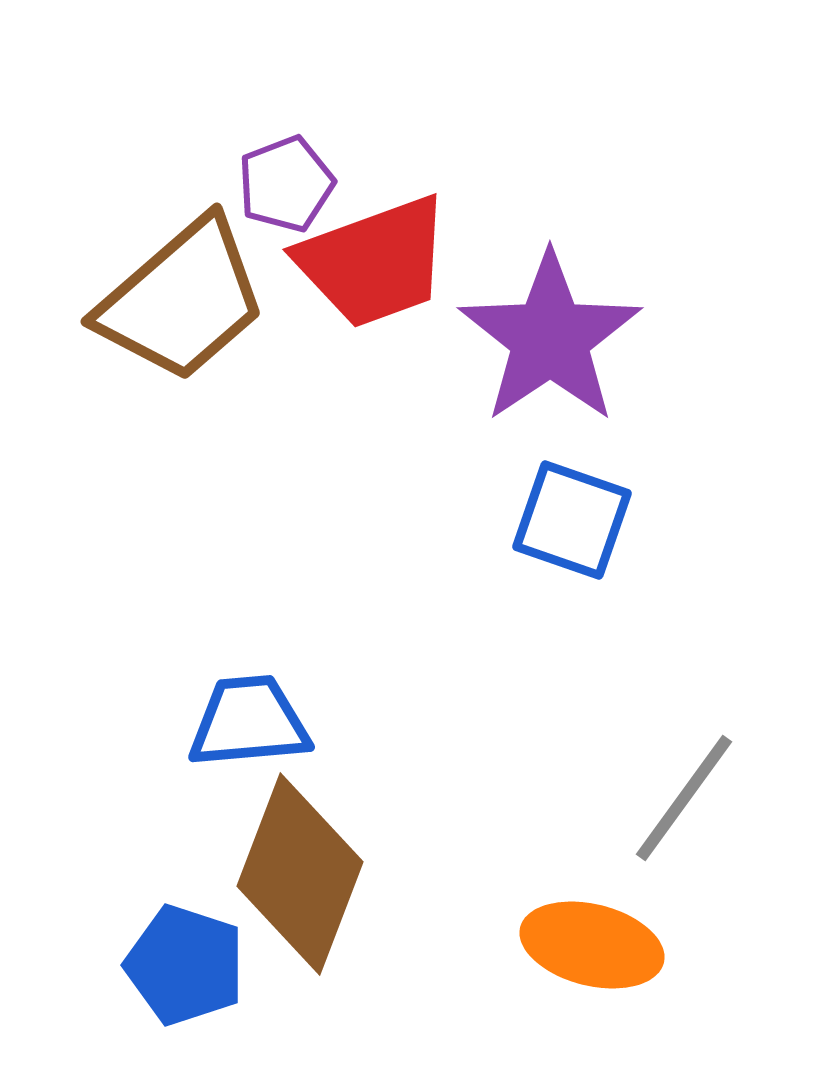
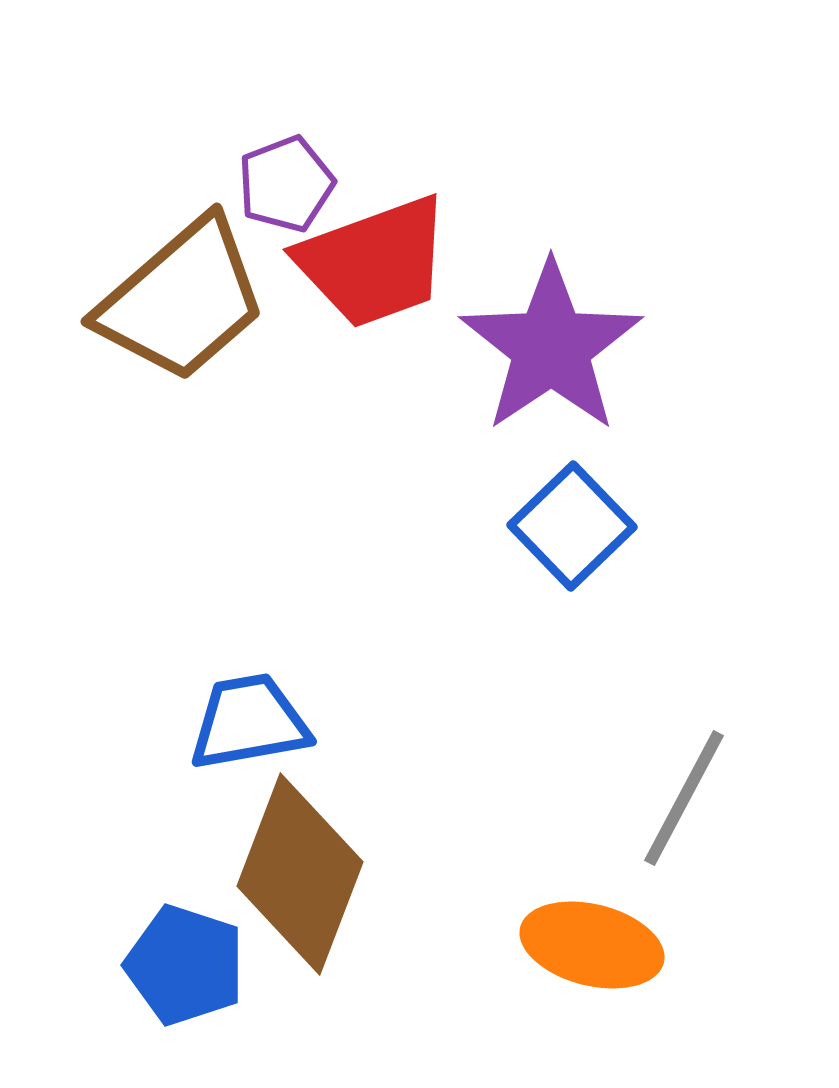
purple star: moved 1 px right, 9 px down
blue square: moved 6 px down; rotated 27 degrees clockwise
blue trapezoid: rotated 5 degrees counterclockwise
gray line: rotated 8 degrees counterclockwise
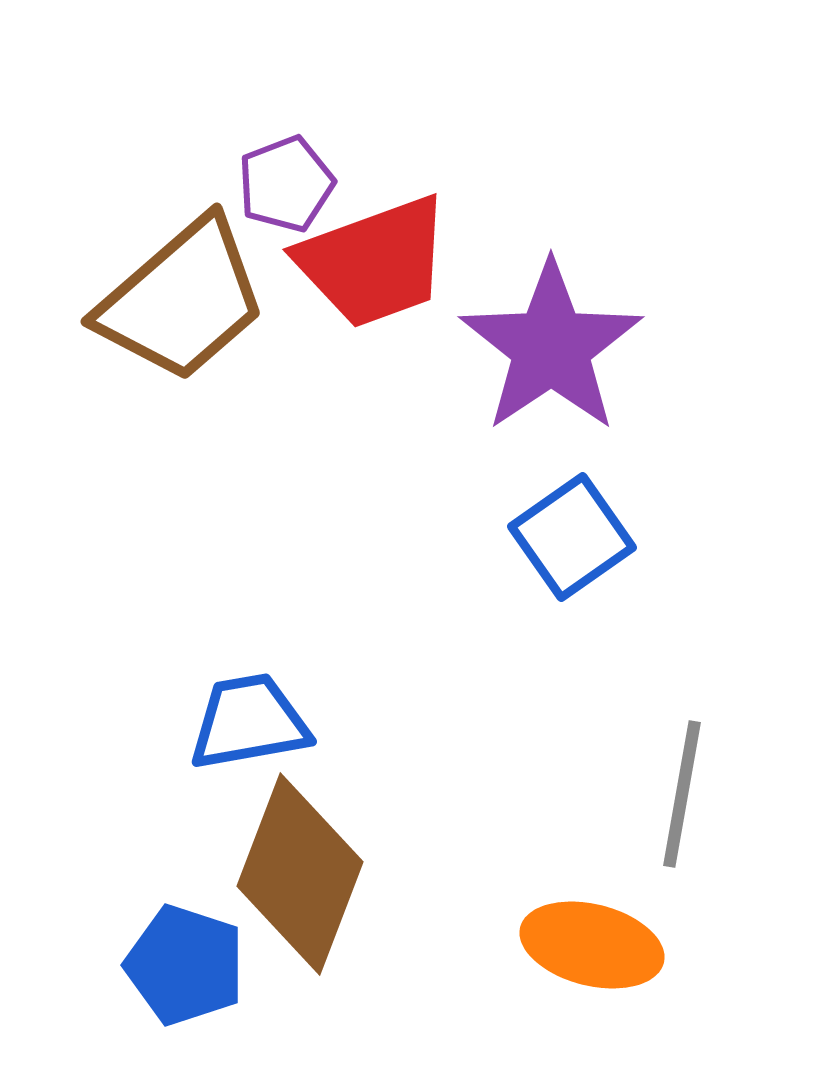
blue square: moved 11 px down; rotated 9 degrees clockwise
gray line: moved 2 px left, 4 px up; rotated 18 degrees counterclockwise
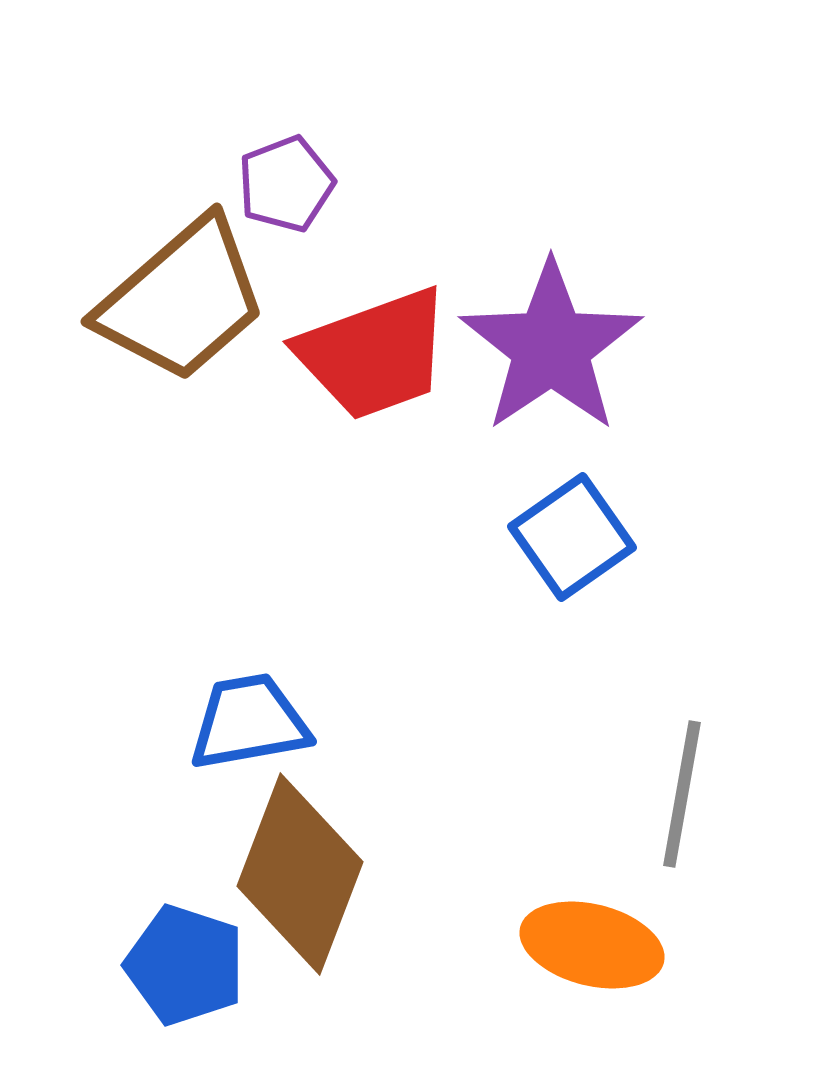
red trapezoid: moved 92 px down
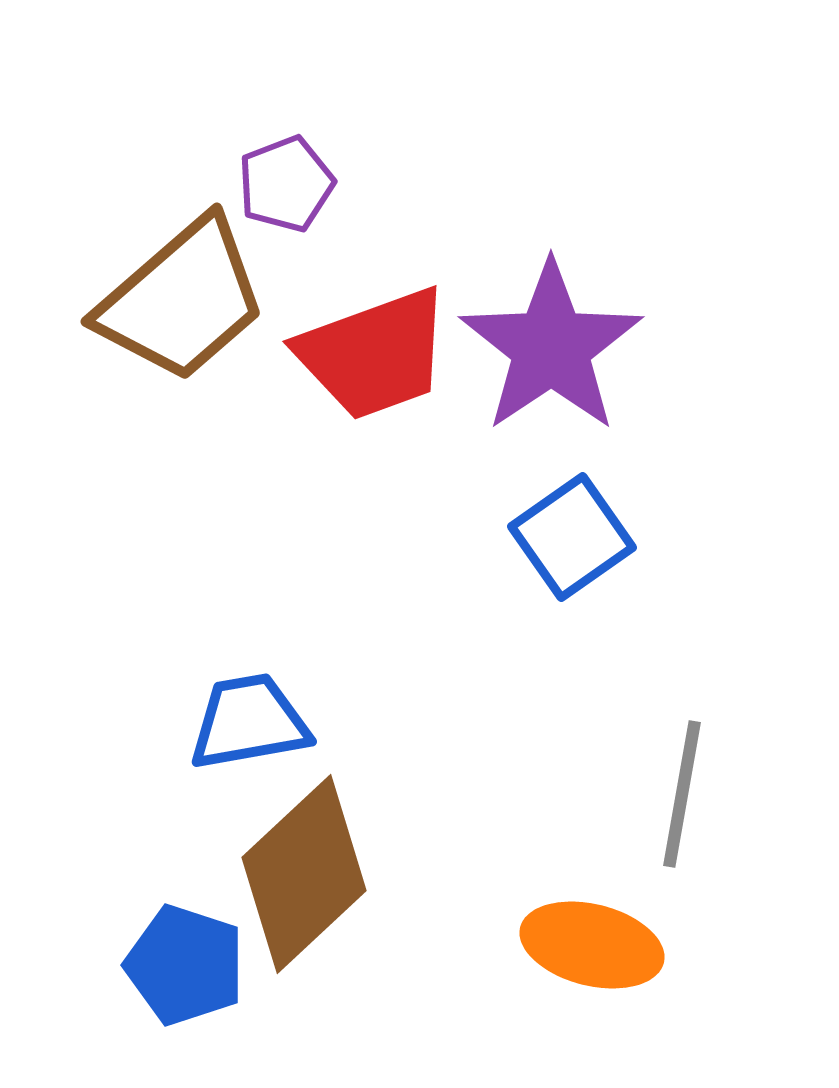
brown diamond: moved 4 px right; rotated 26 degrees clockwise
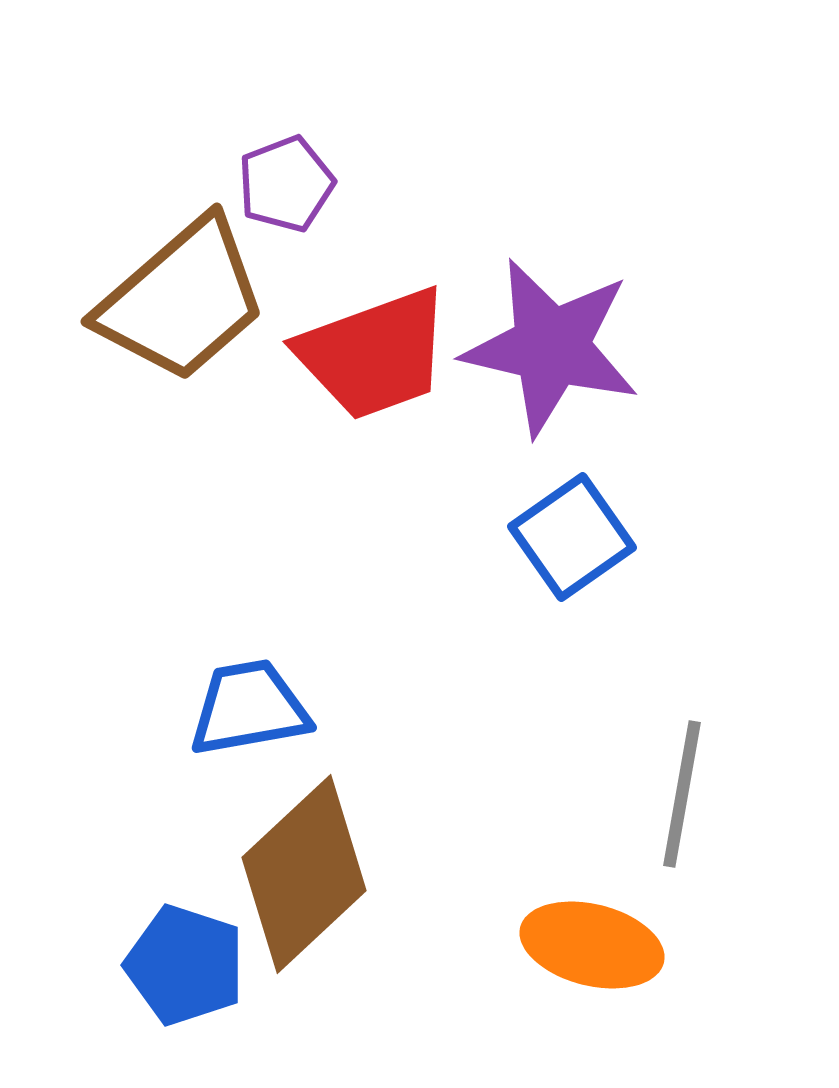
purple star: rotated 25 degrees counterclockwise
blue trapezoid: moved 14 px up
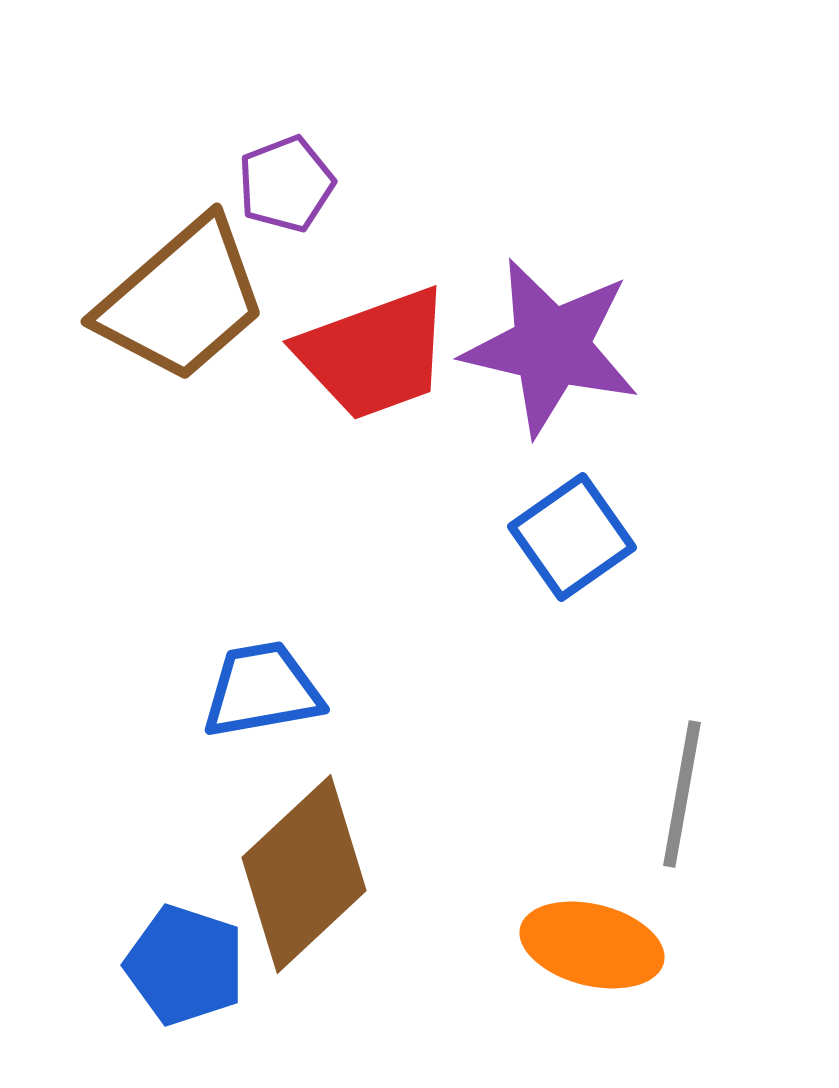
blue trapezoid: moved 13 px right, 18 px up
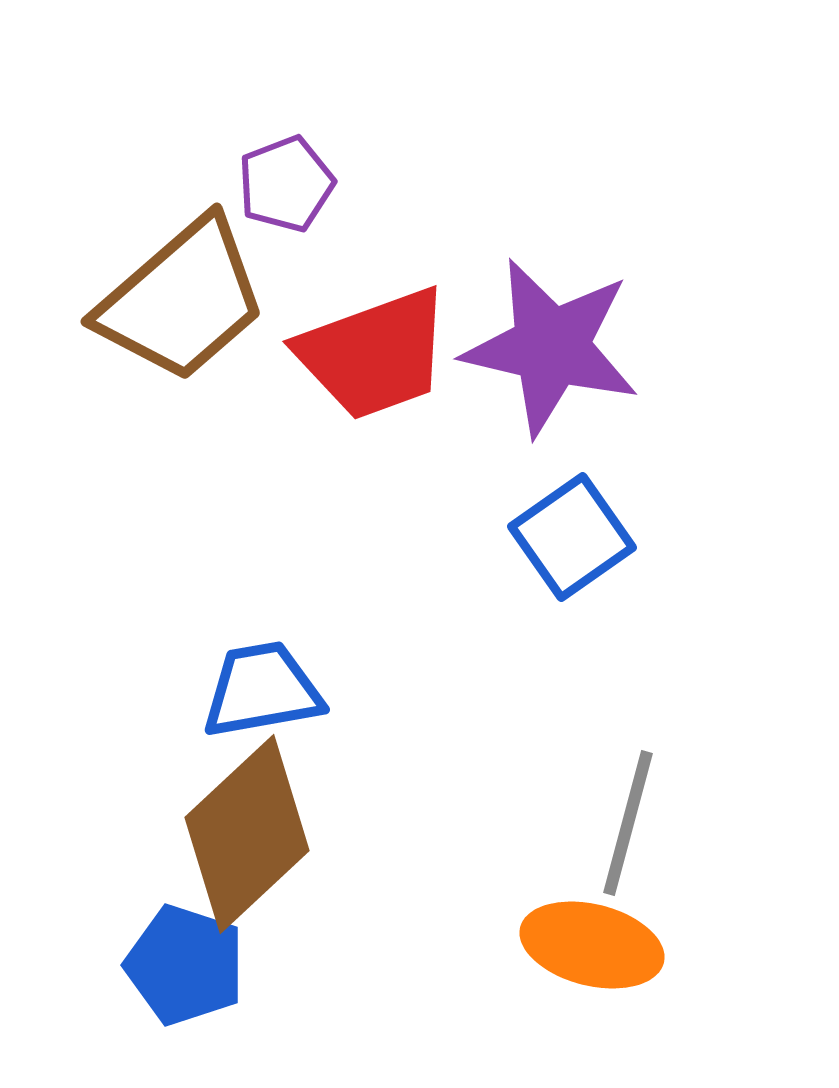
gray line: moved 54 px left, 29 px down; rotated 5 degrees clockwise
brown diamond: moved 57 px left, 40 px up
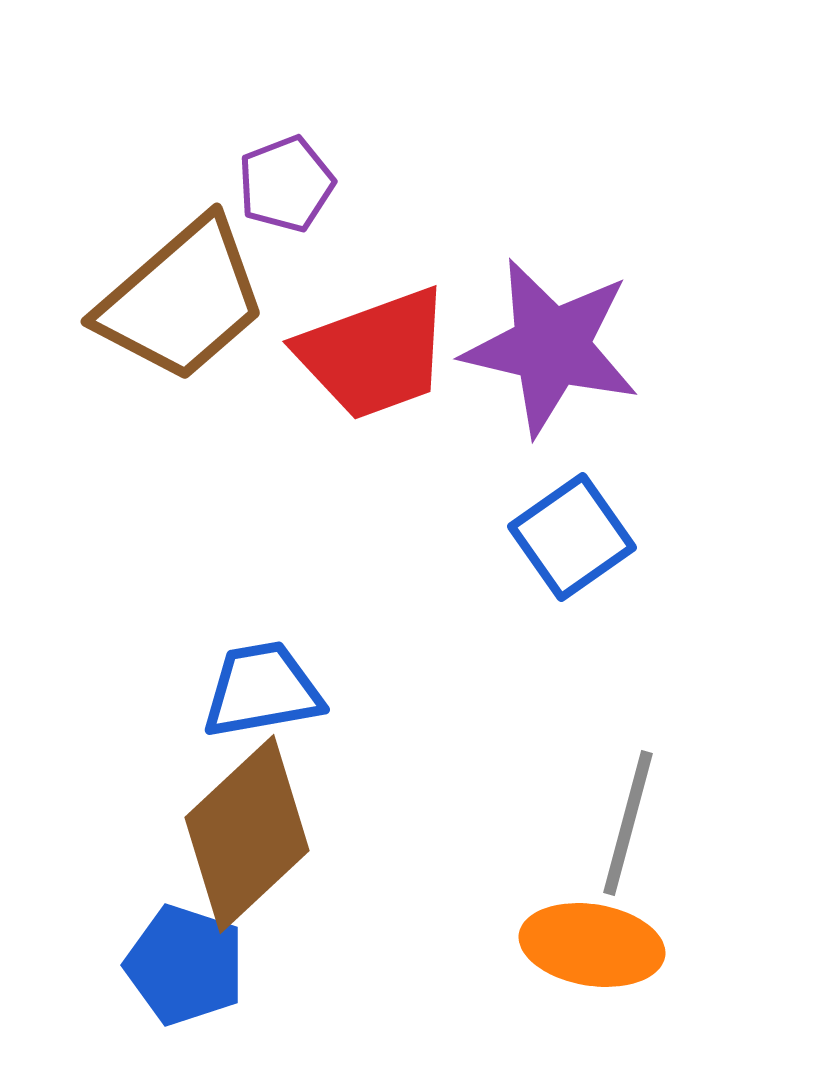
orange ellipse: rotated 5 degrees counterclockwise
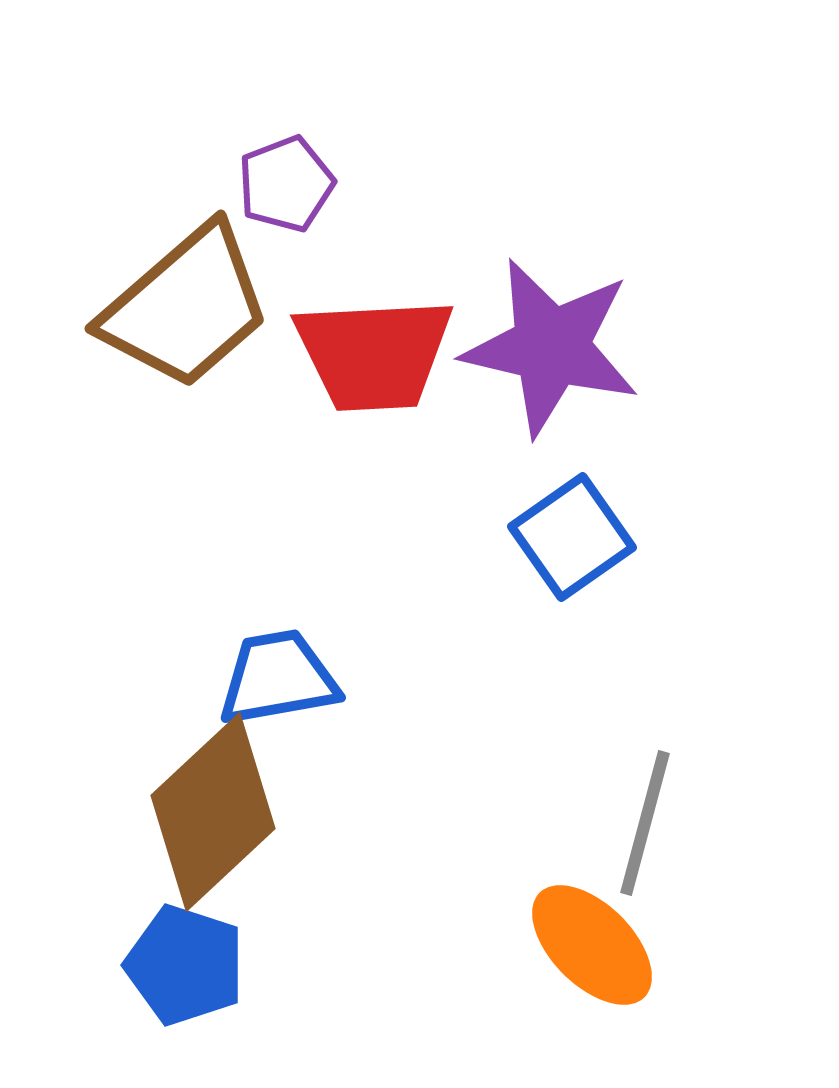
brown trapezoid: moved 4 px right, 7 px down
red trapezoid: rotated 17 degrees clockwise
blue trapezoid: moved 16 px right, 12 px up
gray line: moved 17 px right
brown diamond: moved 34 px left, 22 px up
orange ellipse: rotated 36 degrees clockwise
